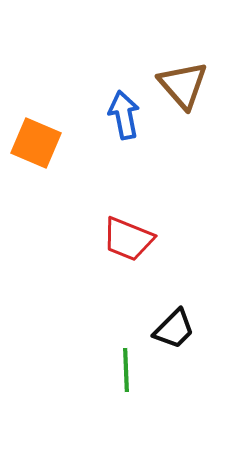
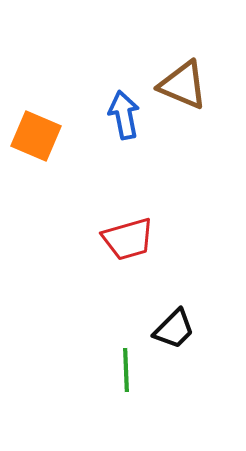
brown triangle: rotated 26 degrees counterclockwise
orange square: moved 7 px up
red trapezoid: rotated 38 degrees counterclockwise
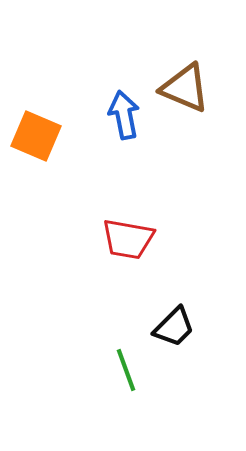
brown triangle: moved 2 px right, 3 px down
red trapezoid: rotated 26 degrees clockwise
black trapezoid: moved 2 px up
green line: rotated 18 degrees counterclockwise
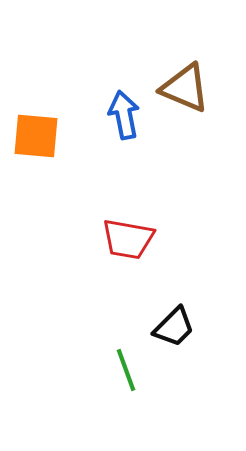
orange square: rotated 18 degrees counterclockwise
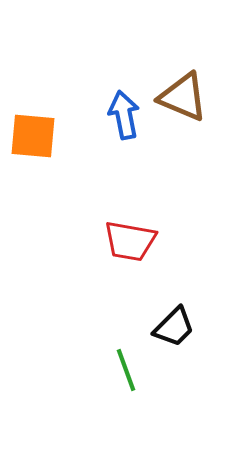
brown triangle: moved 2 px left, 9 px down
orange square: moved 3 px left
red trapezoid: moved 2 px right, 2 px down
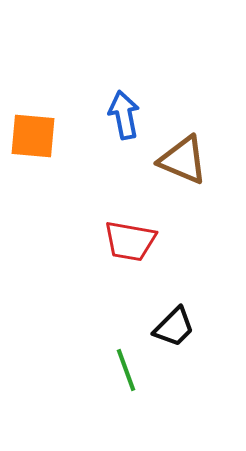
brown triangle: moved 63 px down
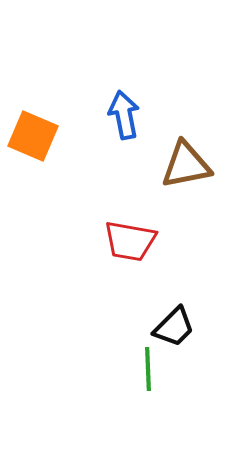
orange square: rotated 18 degrees clockwise
brown triangle: moved 3 px right, 5 px down; rotated 34 degrees counterclockwise
green line: moved 22 px right, 1 px up; rotated 18 degrees clockwise
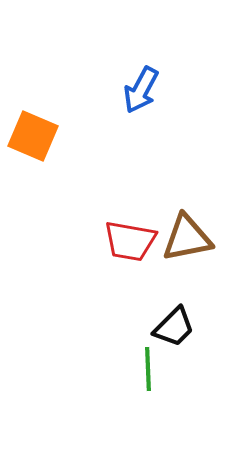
blue arrow: moved 17 px right, 25 px up; rotated 141 degrees counterclockwise
brown triangle: moved 1 px right, 73 px down
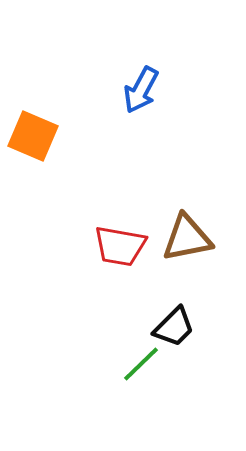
red trapezoid: moved 10 px left, 5 px down
green line: moved 7 px left, 5 px up; rotated 48 degrees clockwise
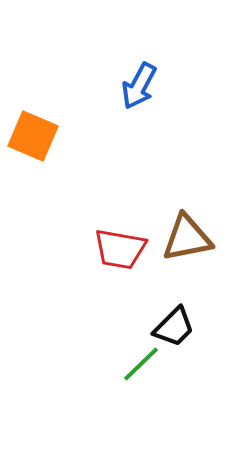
blue arrow: moved 2 px left, 4 px up
red trapezoid: moved 3 px down
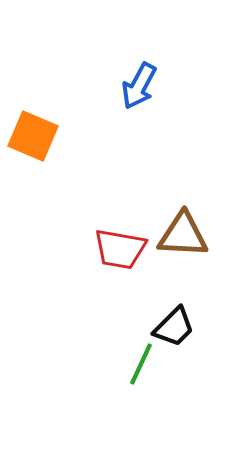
brown triangle: moved 4 px left, 3 px up; rotated 14 degrees clockwise
green line: rotated 21 degrees counterclockwise
